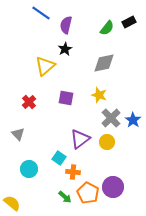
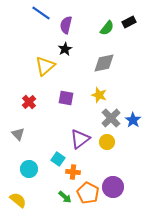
cyan square: moved 1 px left, 1 px down
yellow semicircle: moved 6 px right, 3 px up
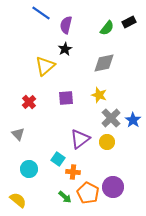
purple square: rotated 14 degrees counterclockwise
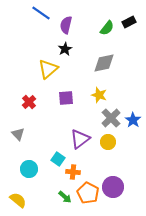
yellow triangle: moved 3 px right, 3 px down
yellow circle: moved 1 px right
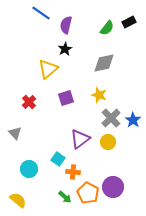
purple square: rotated 14 degrees counterclockwise
gray triangle: moved 3 px left, 1 px up
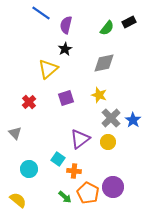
orange cross: moved 1 px right, 1 px up
